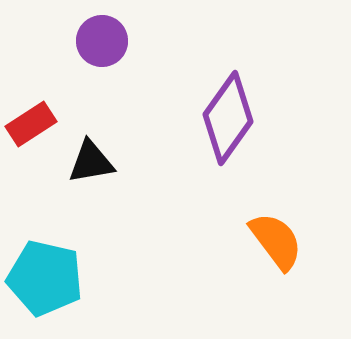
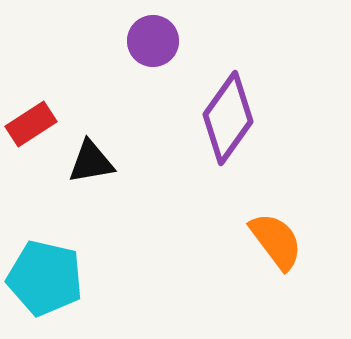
purple circle: moved 51 px right
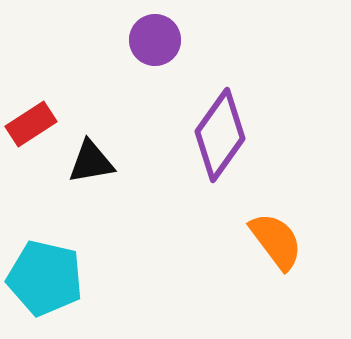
purple circle: moved 2 px right, 1 px up
purple diamond: moved 8 px left, 17 px down
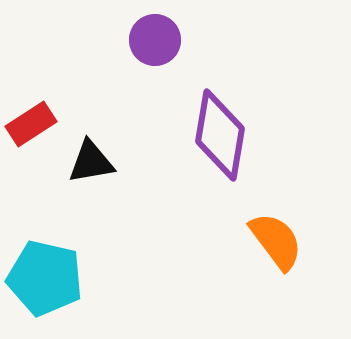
purple diamond: rotated 26 degrees counterclockwise
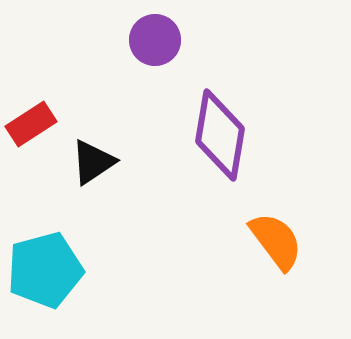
black triangle: moved 2 px right; rotated 24 degrees counterclockwise
cyan pentagon: moved 8 px up; rotated 28 degrees counterclockwise
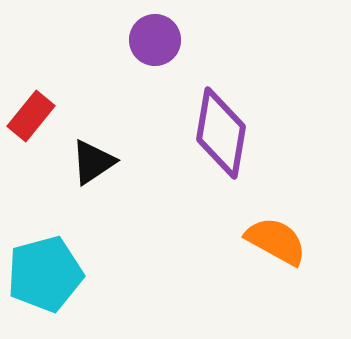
red rectangle: moved 8 px up; rotated 18 degrees counterclockwise
purple diamond: moved 1 px right, 2 px up
orange semicircle: rotated 24 degrees counterclockwise
cyan pentagon: moved 4 px down
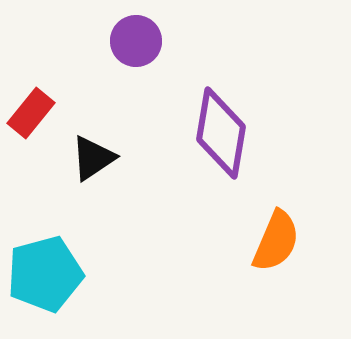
purple circle: moved 19 px left, 1 px down
red rectangle: moved 3 px up
black triangle: moved 4 px up
orange semicircle: rotated 84 degrees clockwise
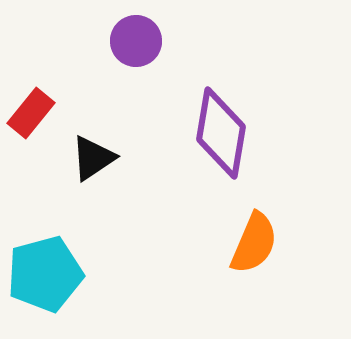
orange semicircle: moved 22 px left, 2 px down
